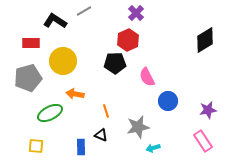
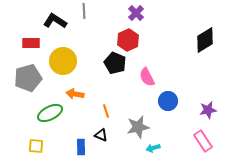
gray line: rotated 63 degrees counterclockwise
black pentagon: rotated 25 degrees clockwise
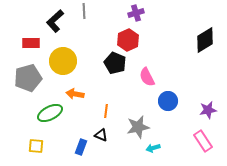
purple cross: rotated 28 degrees clockwise
black L-shape: rotated 75 degrees counterclockwise
orange line: rotated 24 degrees clockwise
blue rectangle: rotated 21 degrees clockwise
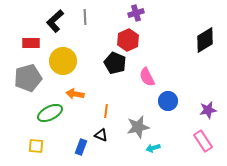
gray line: moved 1 px right, 6 px down
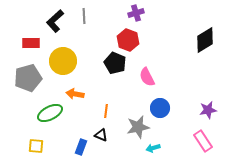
gray line: moved 1 px left, 1 px up
red hexagon: rotated 15 degrees counterclockwise
blue circle: moved 8 px left, 7 px down
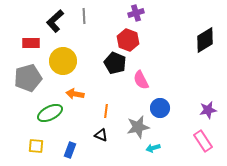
pink semicircle: moved 6 px left, 3 px down
blue rectangle: moved 11 px left, 3 px down
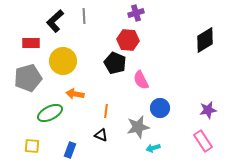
red hexagon: rotated 15 degrees counterclockwise
yellow square: moved 4 px left
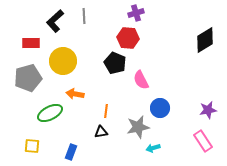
red hexagon: moved 2 px up
black triangle: moved 3 px up; rotated 32 degrees counterclockwise
blue rectangle: moved 1 px right, 2 px down
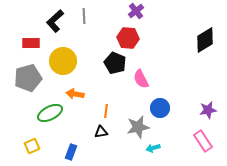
purple cross: moved 2 px up; rotated 21 degrees counterclockwise
pink semicircle: moved 1 px up
yellow square: rotated 28 degrees counterclockwise
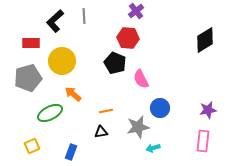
yellow circle: moved 1 px left
orange arrow: moved 2 px left; rotated 30 degrees clockwise
orange line: rotated 72 degrees clockwise
pink rectangle: rotated 40 degrees clockwise
